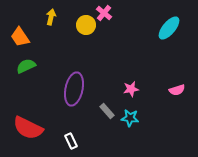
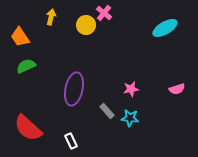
cyan ellipse: moved 4 px left; rotated 20 degrees clockwise
pink semicircle: moved 1 px up
red semicircle: rotated 16 degrees clockwise
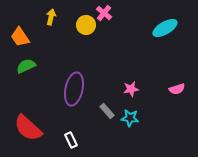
white rectangle: moved 1 px up
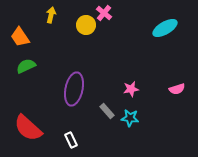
yellow arrow: moved 2 px up
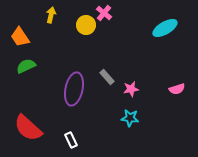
gray rectangle: moved 34 px up
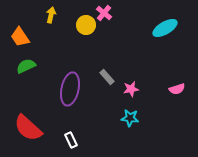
purple ellipse: moved 4 px left
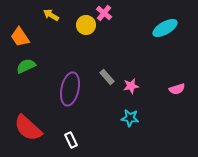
yellow arrow: rotated 70 degrees counterclockwise
pink star: moved 3 px up
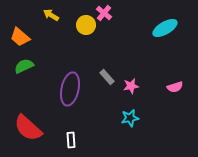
orange trapezoid: rotated 15 degrees counterclockwise
green semicircle: moved 2 px left
pink semicircle: moved 2 px left, 2 px up
cyan star: rotated 18 degrees counterclockwise
white rectangle: rotated 21 degrees clockwise
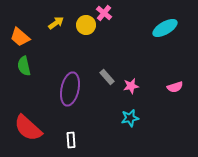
yellow arrow: moved 5 px right, 8 px down; rotated 112 degrees clockwise
green semicircle: rotated 78 degrees counterclockwise
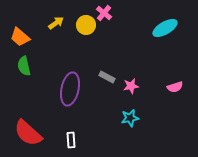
gray rectangle: rotated 21 degrees counterclockwise
red semicircle: moved 5 px down
